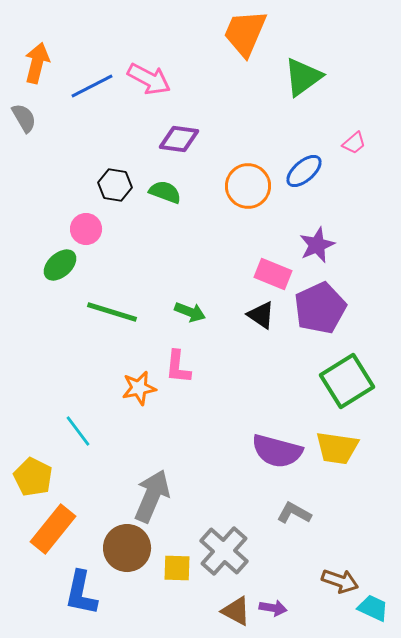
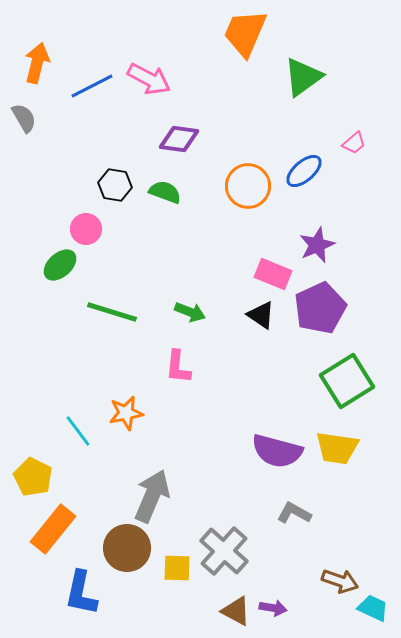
orange star: moved 13 px left, 25 px down
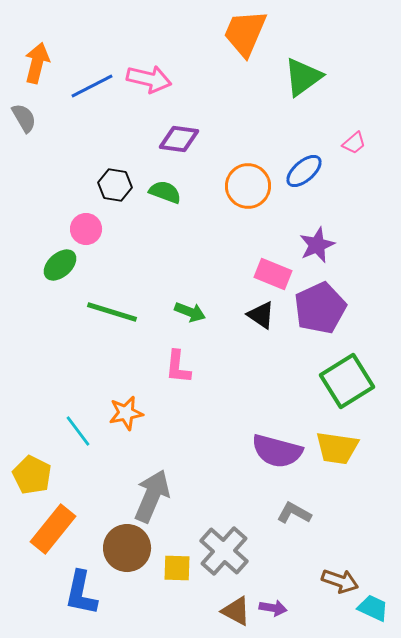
pink arrow: rotated 15 degrees counterclockwise
yellow pentagon: moved 1 px left, 2 px up
